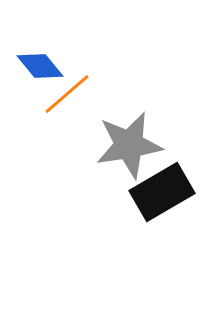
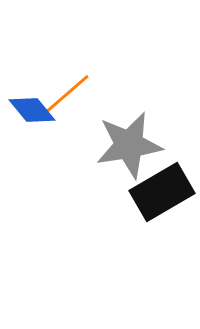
blue diamond: moved 8 px left, 44 px down
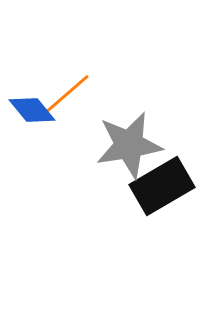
black rectangle: moved 6 px up
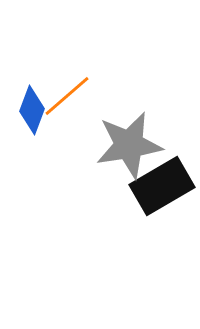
orange line: moved 2 px down
blue diamond: rotated 60 degrees clockwise
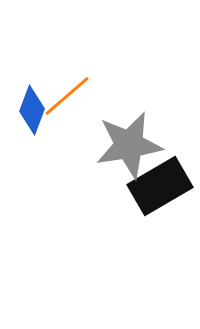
black rectangle: moved 2 px left
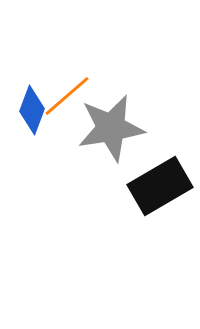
gray star: moved 18 px left, 17 px up
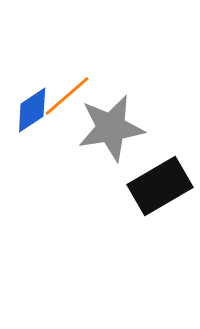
blue diamond: rotated 36 degrees clockwise
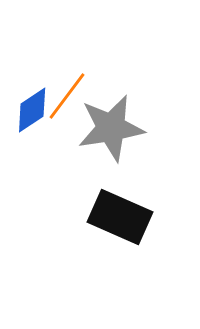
orange line: rotated 12 degrees counterclockwise
black rectangle: moved 40 px left, 31 px down; rotated 54 degrees clockwise
